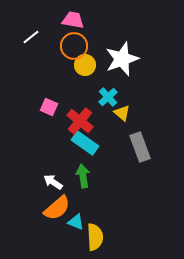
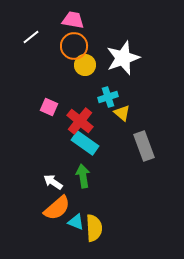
white star: moved 1 px right, 1 px up
cyan cross: rotated 24 degrees clockwise
gray rectangle: moved 4 px right, 1 px up
yellow semicircle: moved 1 px left, 9 px up
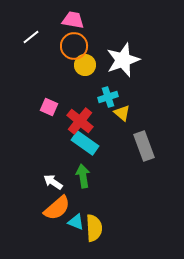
white star: moved 2 px down
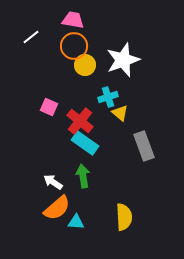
yellow triangle: moved 2 px left
cyan triangle: rotated 18 degrees counterclockwise
yellow semicircle: moved 30 px right, 11 px up
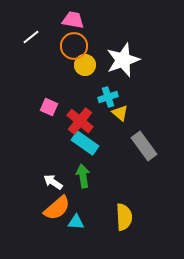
gray rectangle: rotated 16 degrees counterclockwise
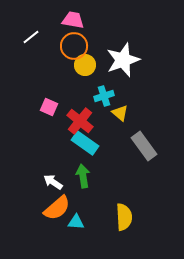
cyan cross: moved 4 px left, 1 px up
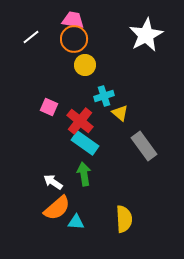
orange circle: moved 7 px up
white star: moved 23 px right, 25 px up; rotated 8 degrees counterclockwise
green arrow: moved 1 px right, 2 px up
yellow semicircle: moved 2 px down
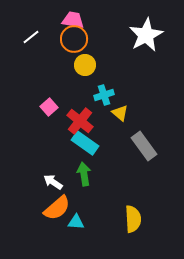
cyan cross: moved 1 px up
pink square: rotated 24 degrees clockwise
yellow semicircle: moved 9 px right
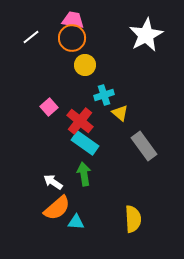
orange circle: moved 2 px left, 1 px up
